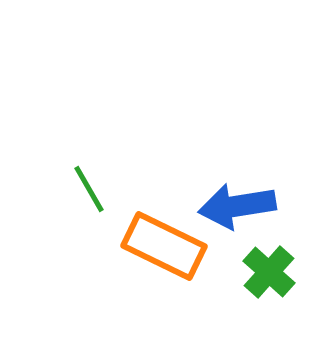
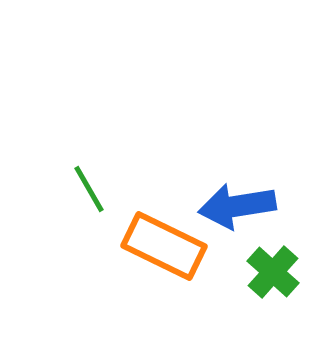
green cross: moved 4 px right
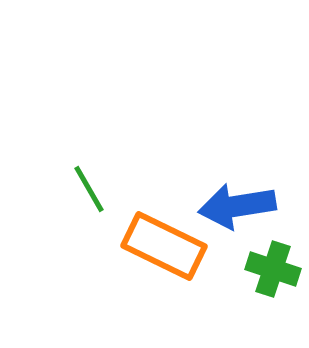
green cross: moved 3 px up; rotated 24 degrees counterclockwise
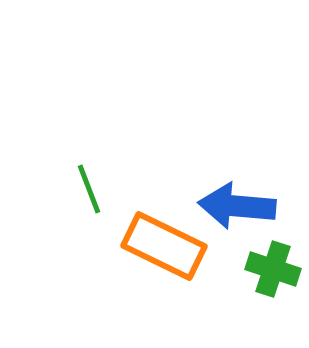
green line: rotated 9 degrees clockwise
blue arrow: rotated 14 degrees clockwise
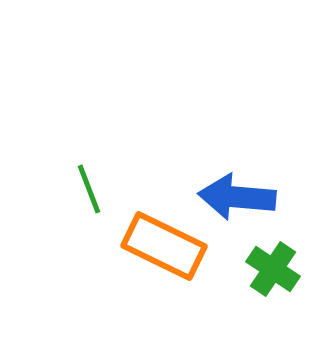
blue arrow: moved 9 px up
green cross: rotated 16 degrees clockwise
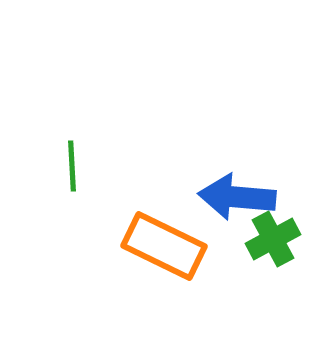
green line: moved 17 px left, 23 px up; rotated 18 degrees clockwise
green cross: moved 30 px up; rotated 28 degrees clockwise
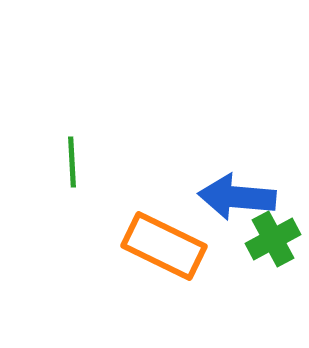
green line: moved 4 px up
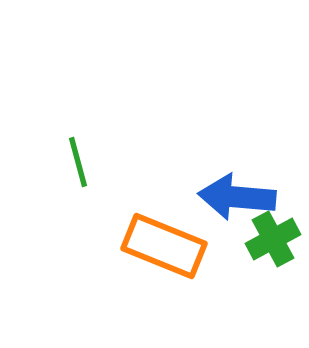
green line: moved 6 px right; rotated 12 degrees counterclockwise
orange rectangle: rotated 4 degrees counterclockwise
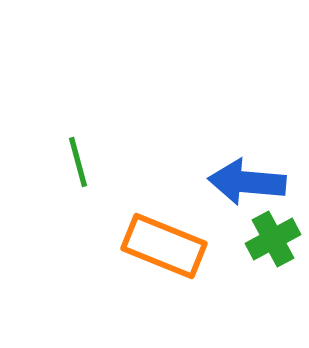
blue arrow: moved 10 px right, 15 px up
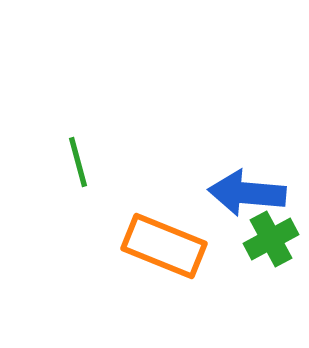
blue arrow: moved 11 px down
green cross: moved 2 px left
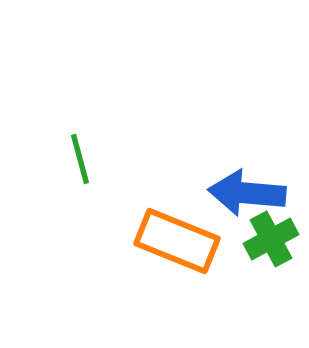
green line: moved 2 px right, 3 px up
orange rectangle: moved 13 px right, 5 px up
